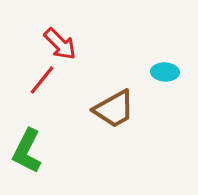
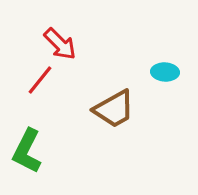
red line: moved 2 px left
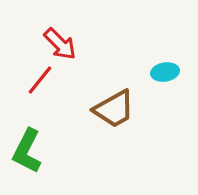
cyan ellipse: rotated 12 degrees counterclockwise
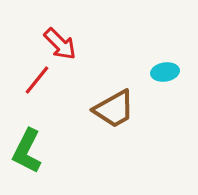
red line: moved 3 px left
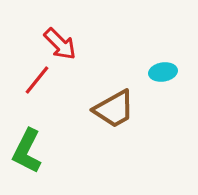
cyan ellipse: moved 2 px left
